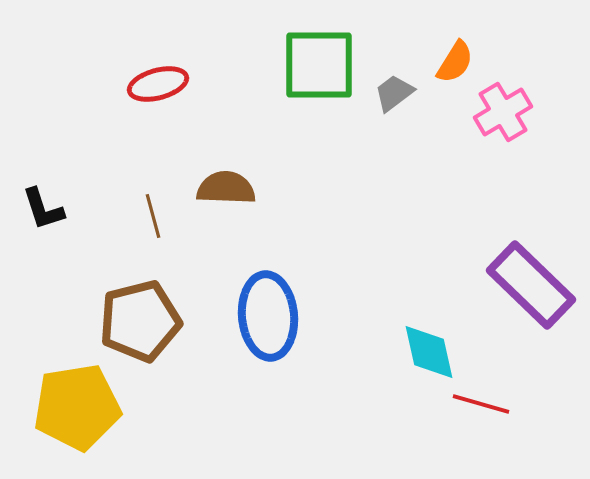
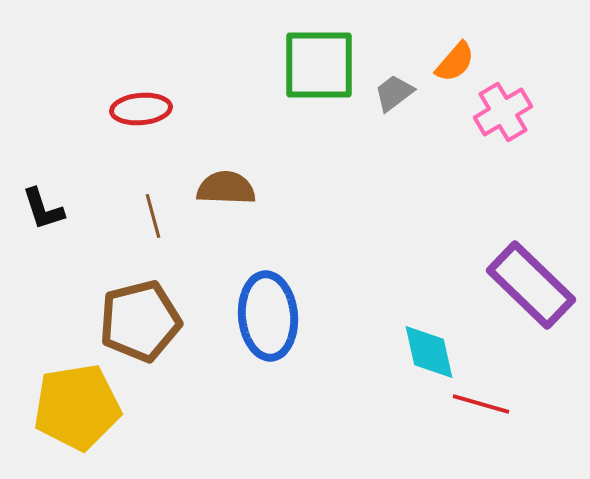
orange semicircle: rotated 9 degrees clockwise
red ellipse: moved 17 px left, 25 px down; rotated 10 degrees clockwise
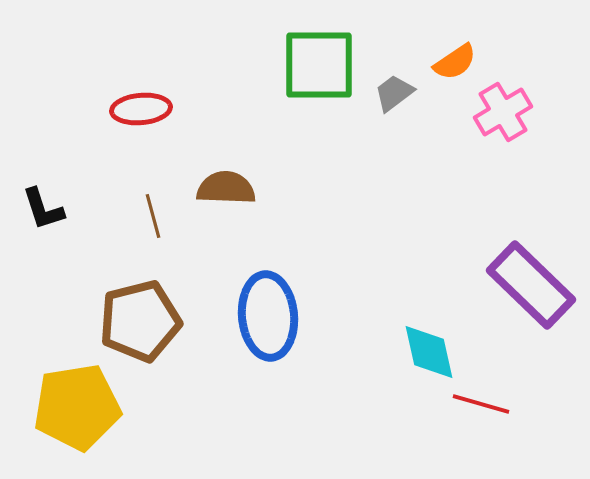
orange semicircle: rotated 15 degrees clockwise
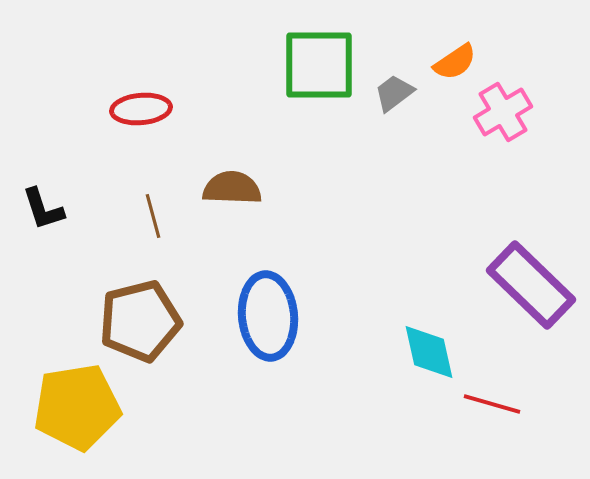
brown semicircle: moved 6 px right
red line: moved 11 px right
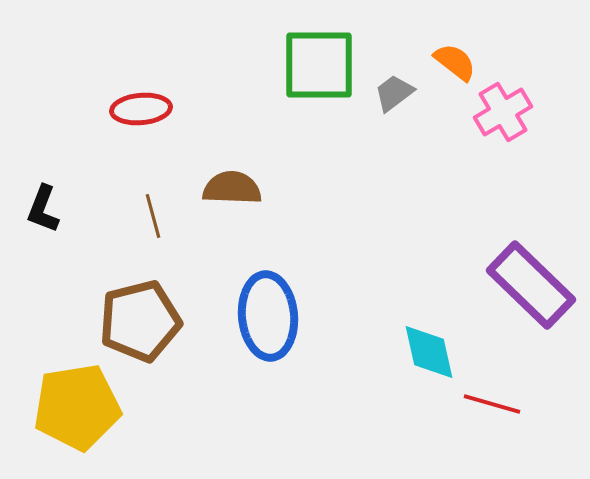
orange semicircle: rotated 108 degrees counterclockwise
black L-shape: rotated 39 degrees clockwise
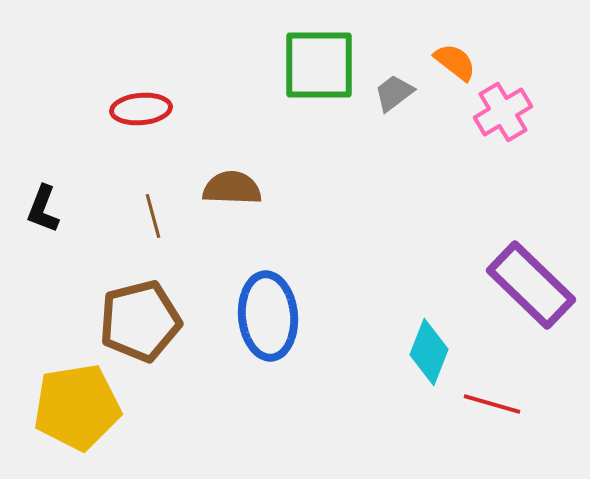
cyan diamond: rotated 34 degrees clockwise
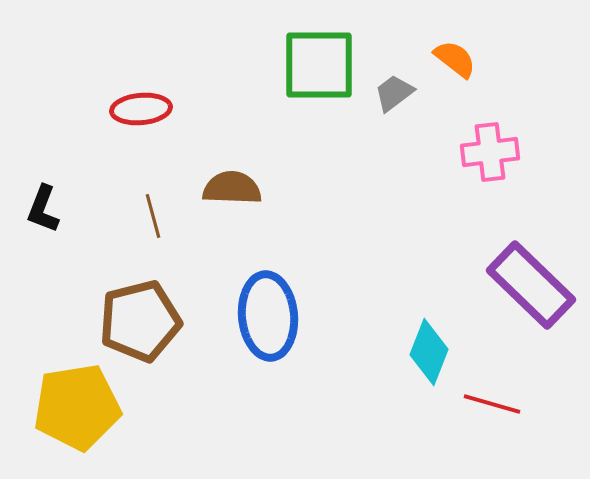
orange semicircle: moved 3 px up
pink cross: moved 13 px left, 40 px down; rotated 24 degrees clockwise
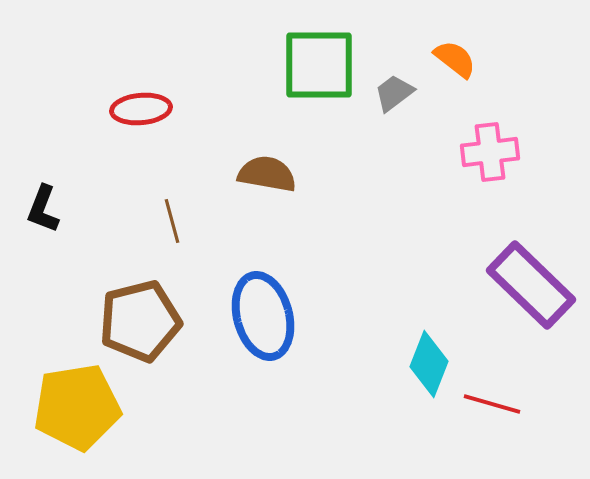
brown semicircle: moved 35 px right, 14 px up; rotated 8 degrees clockwise
brown line: moved 19 px right, 5 px down
blue ellipse: moved 5 px left; rotated 10 degrees counterclockwise
cyan diamond: moved 12 px down
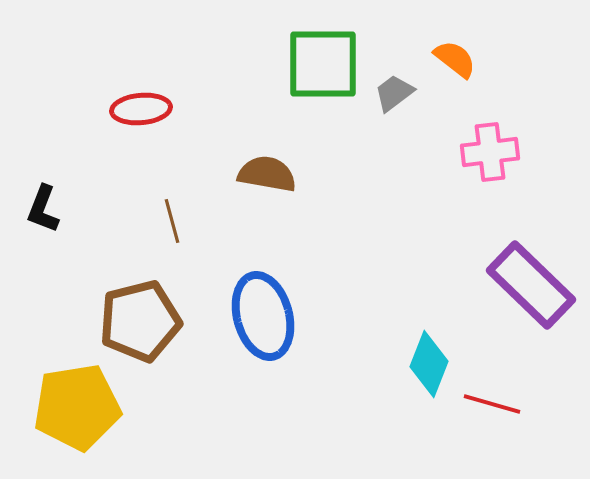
green square: moved 4 px right, 1 px up
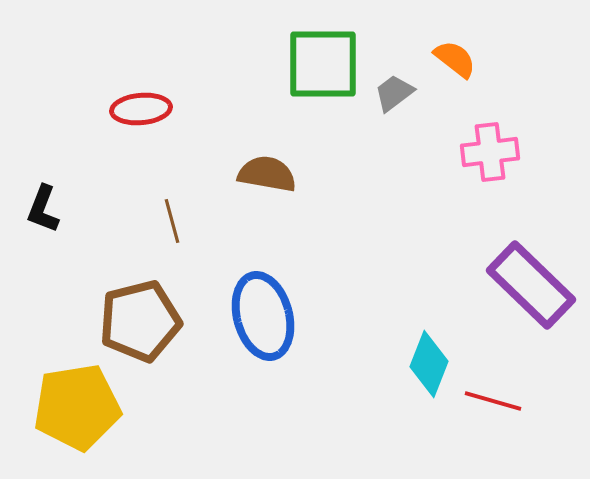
red line: moved 1 px right, 3 px up
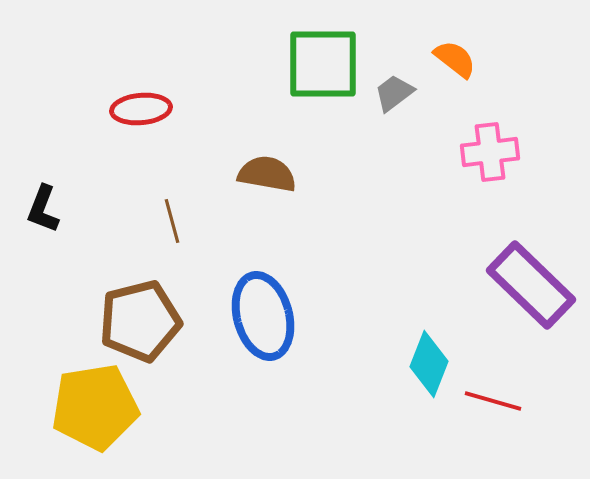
yellow pentagon: moved 18 px right
